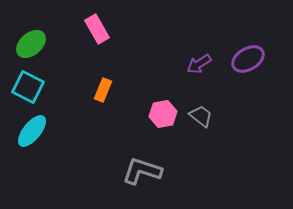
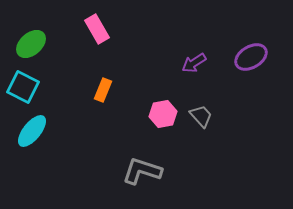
purple ellipse: moved 3 px right, 2 px up
purple arrow: moved 5 px left, 1 px up
cyan square: moved 5 px left
gray trapezoid: rotated 10 degrees clockwise
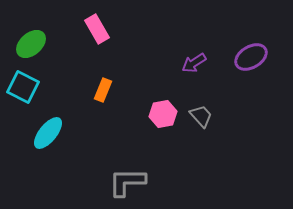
cyan ellipse: moved 16 px right, 2 px down
gray L-shape: moved 15 px left, 11 px down; rotated 18 degrees counterclockwise
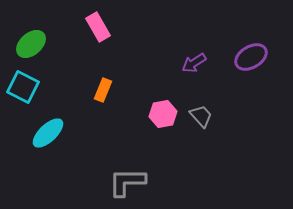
pink rectangle: moved 1 px right, 2 px up
cyan ellipse: rotated 8 degrees clockwise
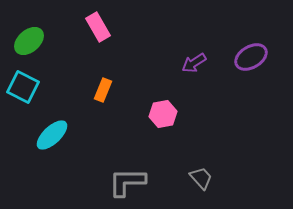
green ellipse: moved 2 px left, 3 px up
gray trapezoid: moved 62 px down
cyan ellipse: moved 4 px right, 2 px down
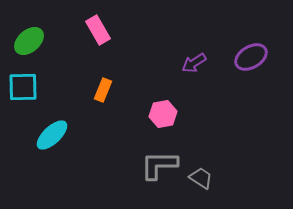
pink rectangle: moved 3 px down
cyan square: rotated 28 degrees counterclockwise
gray trapezoid: rotated 15 degrees counterclockwise
gray L-shape: moved 32 px right, 17 px up
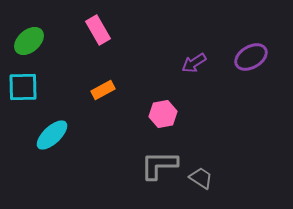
orange rectangle: rotated 40 degrees clockwise
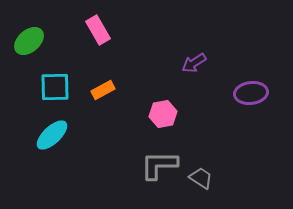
purple ellipse: moved 36 px down; rotated 24 degrees clockwise
cyan square: moved 32 px right
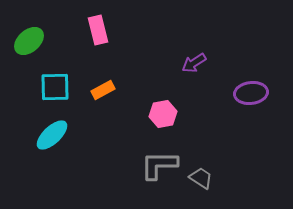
pink rectangle: rotated 16 degrees clockwise
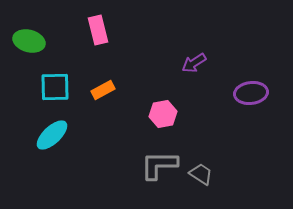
green ellipse: rotated 56 degrees clockwise
gray trapezoid: moved 4 px up
